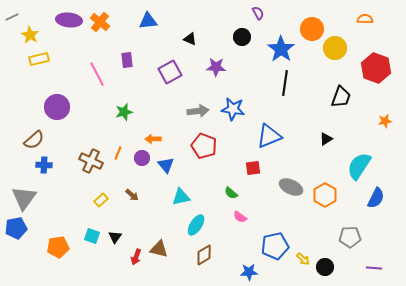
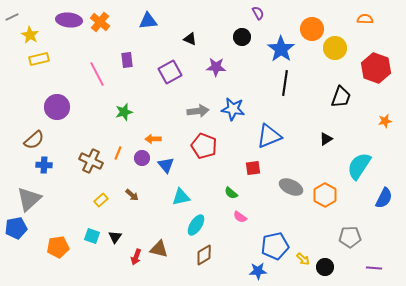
gray triangle at (24, 198): moved 5 px right, 1 px down; rotated 12 degrees clockwise
blue semicircle at (376, 198): moved 8 px right
blue star at (249, 272): moved 9 px right, 1 px up
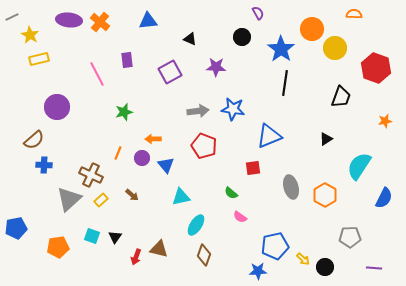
orange semicircle at (365, 19): moved 11 px left, 5 px up
brown cross at (91, 161): moved 14 px down
gray ellipse at (291, 187): rotated 50 degrees clockwise
gray triangle at (29, 199): moved 40 px right
brown diamond at (204, 255): rotated 40 degrees counterclockwise
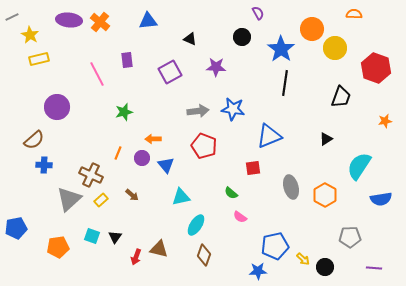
blue semicircle at (384, 198): moved 3 px left, 1 px down; rotated 55 degrees clockwise
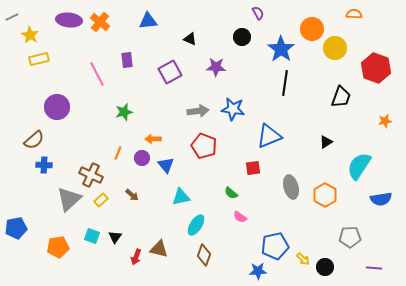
black triangle at (326, 139): moved 3 px down
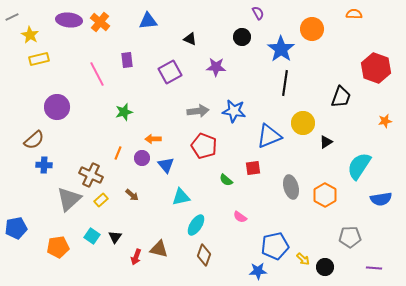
yellow circle at (335, 48): moved 32 px left, 75 px down
blue star at (233, 109): moved 1 px right, 2 px down
green semicircle at (231, 193): moved 5 px left, 13 px up
cyan square at (92, 236): rotated 14 degrees clockwise
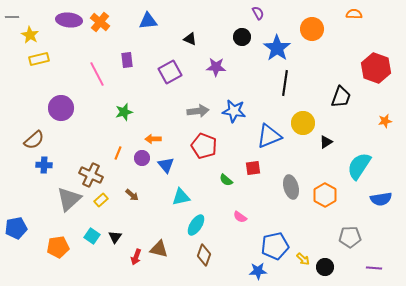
gray line at (12, 17): rotated 24 degrees clockwise
blue star at (281, 49): moved 4 px left, 1 px up
purple circle at (57, 107): moved 4 px right, 1 px down
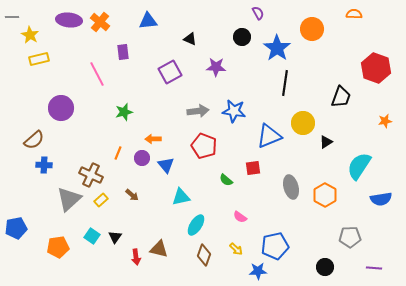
purple rectangle at (127, 60): moved 4 px left, 8 px up
red arrow at (136, 257): rotated 28 degrees counterclockwise
yellow arrow at (303, 259): moved 67 px left, 10 px up
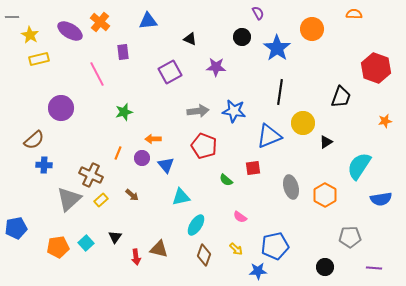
purple ellipse at (69, 20): moved 1 px right, 11 px down; rotated 25 degrees clockwise
black line at (285, 83): moved 5 px left, 9 px down
cyan square at (92, 236): moved 6 px left, 7 px down; rotated 14 degrees clockwise
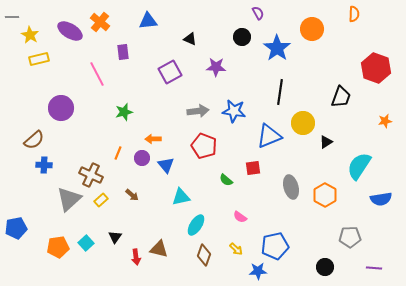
orange semicircle at (354, 14): rotated 91 degrees clockwise
